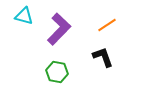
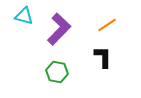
black L-shape: rotated 20 degrees clockwise
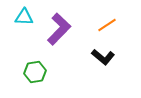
cyan triangle: moved 1 px down; rotated 12 degrees counterclockwise
black L-shape: rotated 130 degrees clockwise
green hexagon: moved 22 px left; rotated 20 degrees counterclockwise
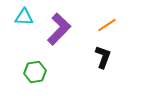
black L-shape: rotated 110 degrees counterclockwise
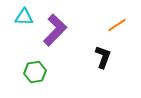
orange line: moved 10 px right
purple L-shape: moved 4 px left, 1 px down
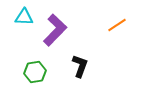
black L-shape: moved 23 px left, 9 px down
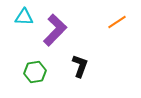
orange line: moved 3 px up
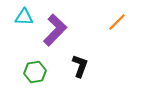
orange line: rotated 12 degrees counterclockwise
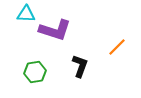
cyan triangle: moved 2 px right, 3 px up
orange line: moved 25 px down
purple L-shape: rotated 64 degrees clockwise
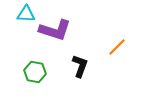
green hexagon: rotated 20 degrees clockwise
